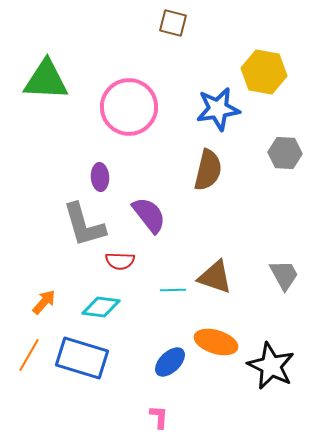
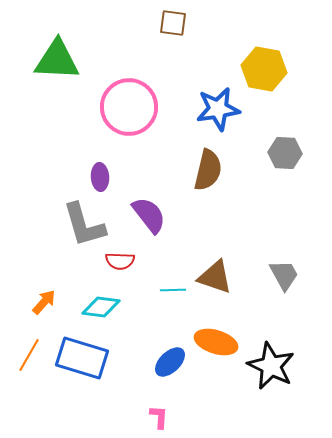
brown square: rotated 8 degrees counterclockwise
yellow hexagon: moved 3 px up
green triangle: moved 11 px right, 20 px up
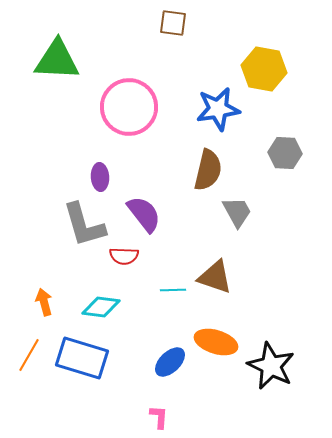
purple semicircle: moved 5 px left, 1 px up
red semicircle: moved 4 px right, 5 px up
gray trapezoid: moved 47 px left, 63 px up
orange arrow: rotated 56 degrees counterclockwise
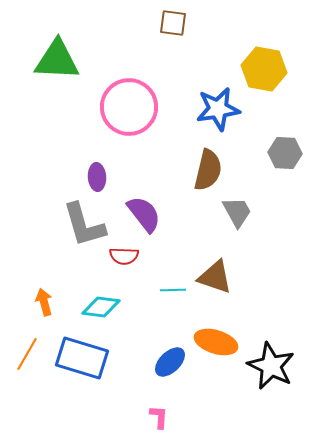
purple ellipse: moved 3 px left
orange line: moved 2 px left, 1 px up
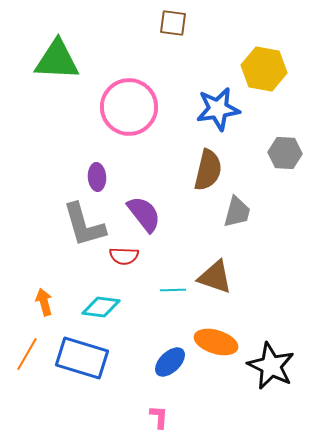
gray trapezoid: rotated 44 degrees clockwise
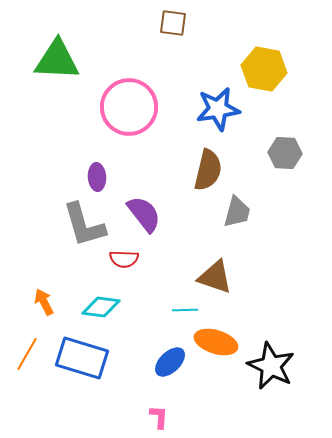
red semicircle: moved 3 px down
cyan line: moved 12 px right, 20 px down
orange arrow: rotated 12 degrees counterclockwise
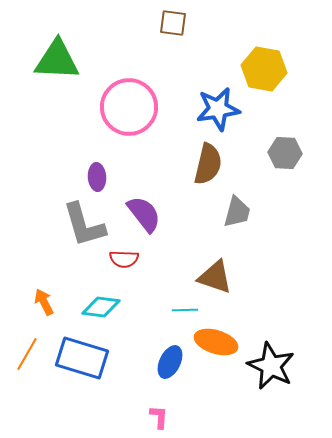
brown semicircle: moved 6 px up
blue ellipse: rotated 20 degrees counterclockwise
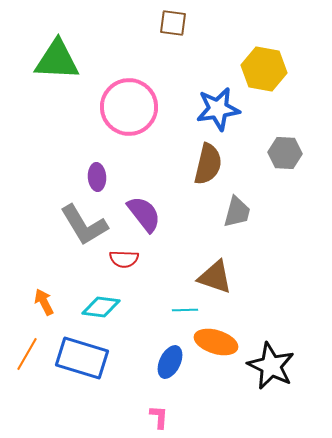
gray L-shape: rotated 15 degrees counterclockwise
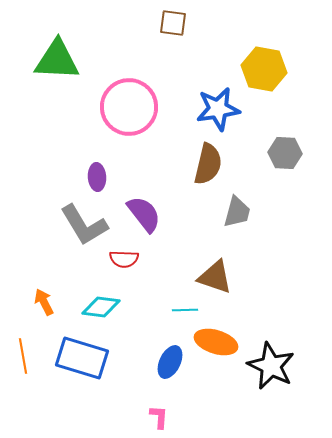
orange line: moved 4 px left, 2 px down; rotated 40 degrees counterclockwise
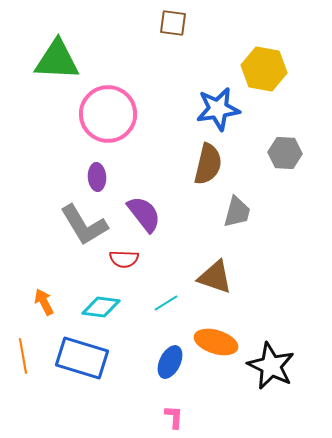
pink circle: moved 21 px left, 7 px down
cyan line: moved 19 px left, 7 px up; rotated 30 degrees counterclockwise
pink L-shape: moved 15 px right
